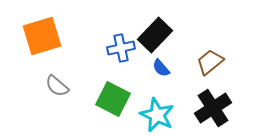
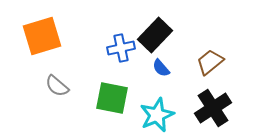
green square: moved 1 px left, 1 px up; rotated 16 degrees counterclockwise
cyan star: rotated 24 degrees clockwise
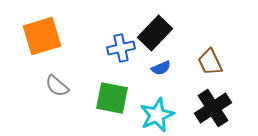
black rectangle: moved 2 px up
brown trapezoid: rotated 76 degrees counterclockwise
blue semicircle: rotated 72 degrees counterclockwise
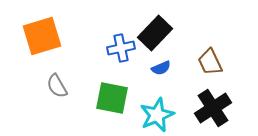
gray semicircle: rotated 20 degrees clockwise
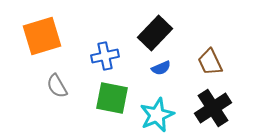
blue cross: moved 16 px left, 8 px down
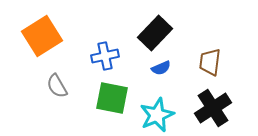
orange square: rotated 15 degrees counterclockwise
brown trapezoid: rotated 32 degrees clockwise
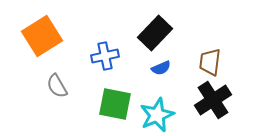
green square: moved 3 px right, 6 px down
black cross: moved 8 px up
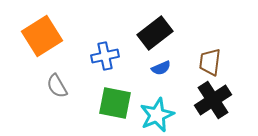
black rectangle: rotated 8 degrees clockwise
green square: moved 1 px up
